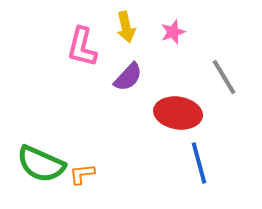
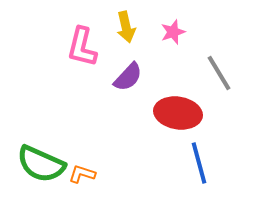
gray line: moved 5 px left, 4 px up
orange L-shape: rotated 24 degrees clockwise
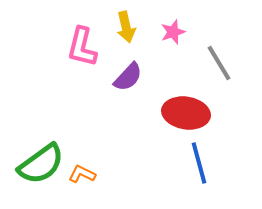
gray line: moved 10 px up
red ellipse: moved 8 px right
green semicircle: rotated 60 degrees counterclockwise
orange L-shape: rotated 8 degrees clockwise
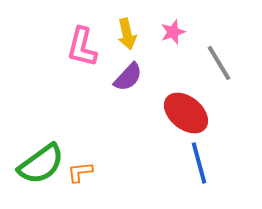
yellow arrow: moved 1 px right, 7 px down
red ellipse: rotated 30 degrees clockwise
orange L-shape: moved 2 px left, 2 px up; rotated 32 degrees counterclockwise
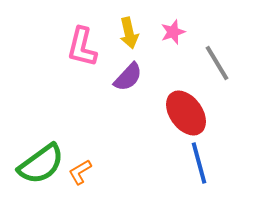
yellow arrow: moved 2 px right, 1 px up
gray line: moved 2 px left
red ellipse: rotated 15 degrees clockwise
orange L-shape: rotated 24 degrees counterclockwise
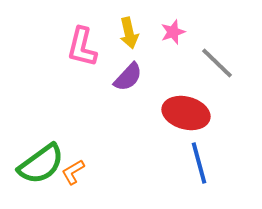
gray line: rotated 15 degrees counterclockwise
red ellipse: rotated 39 degrees counterclockwise
orange L-shape: moved 7 px left
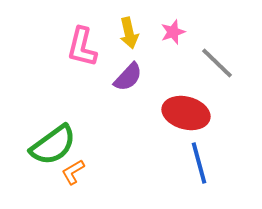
green semicircle: moved 12 px right, 19 px up
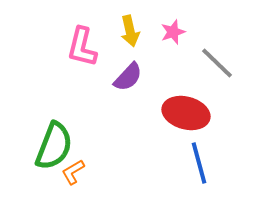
yellow arrow: moved 1 px right, 2 px up
green semicircle: moved 1 px right, 1 px down; rotated 33 degrees counterclockwise
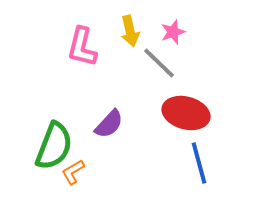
gray line: moved 58 px left
purple semicircle: moved 19 px left, 47 px down
